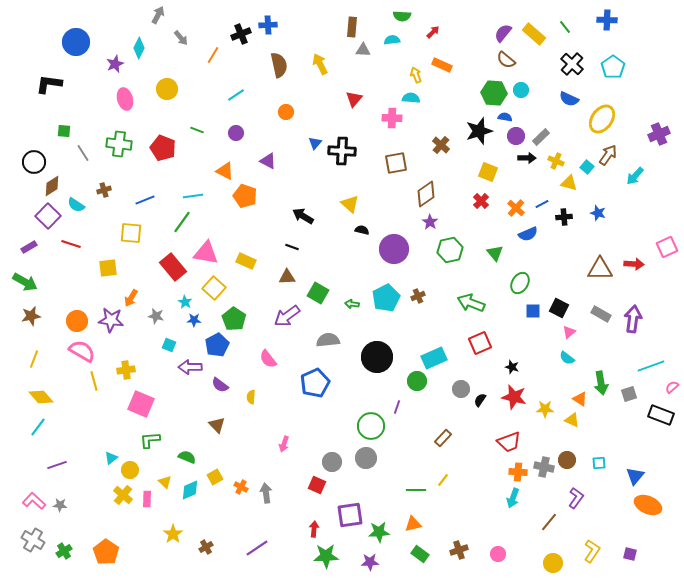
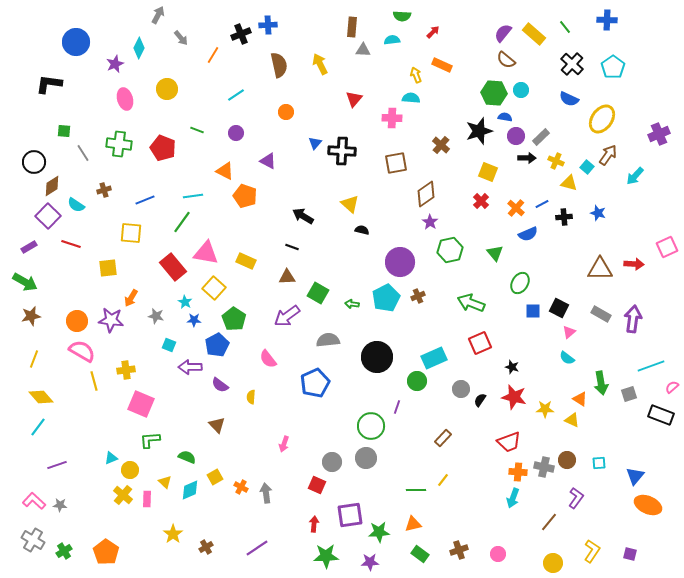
purple circle at (394, 249): moved 6 px right, 13 px down
cyan triangle at (111, 458): rotated 16 degrees clockwise
red arrow at (314, 529): moved 5 px up
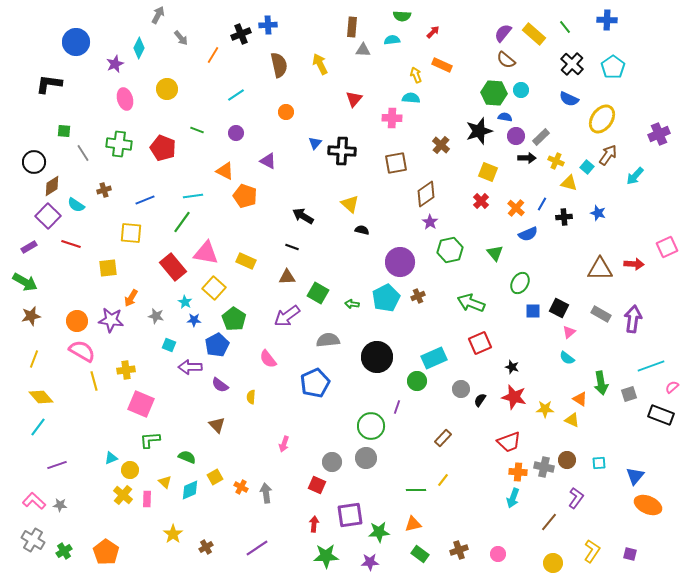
blue line at (542, 204): rotated 32 degrees counterclockwise
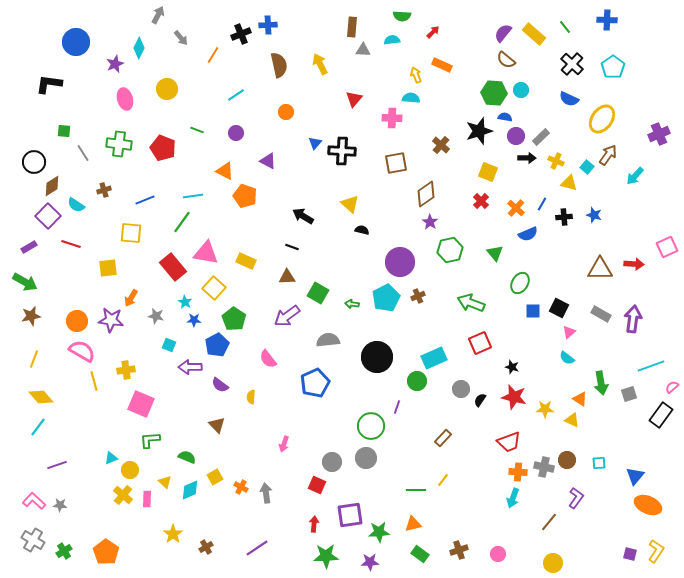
blue star at (598, 213): moved 4 px left, 2 px down
black rectangle at (661, 415): rotated 75 degrees counterclockwise
yellow L-shape at (592, 551): moved 64 px right
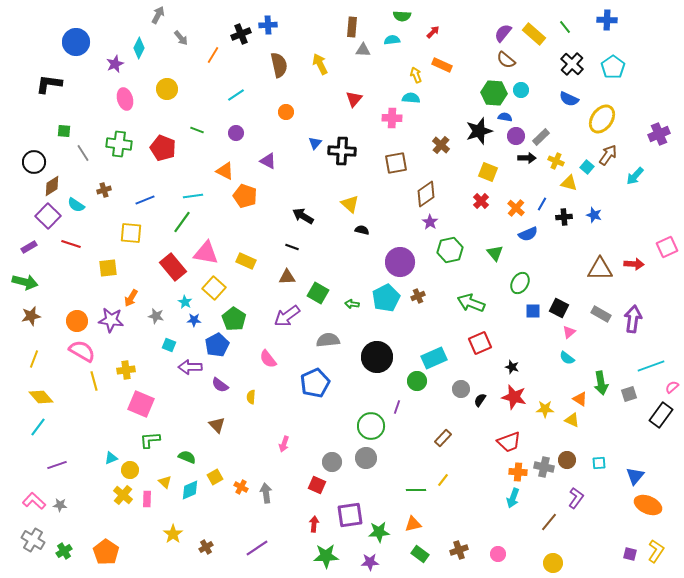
green arrow at (25, 282): rotated 15 degrees counterclockwise
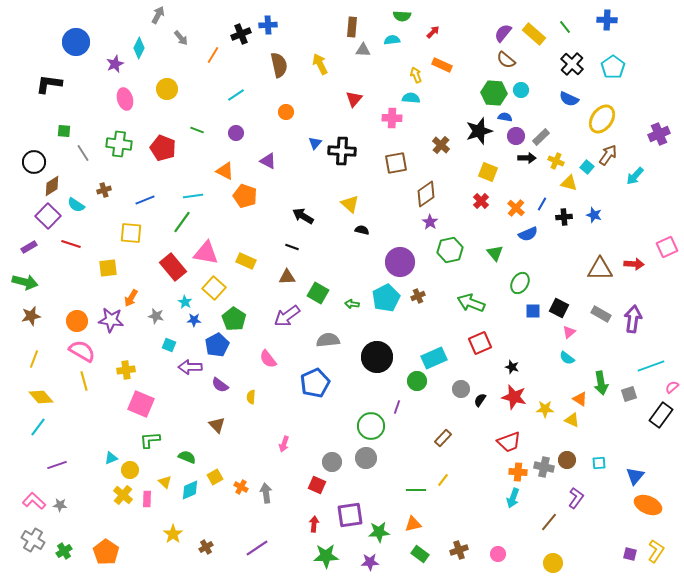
yellow line at (94, 381): moved 10 px left
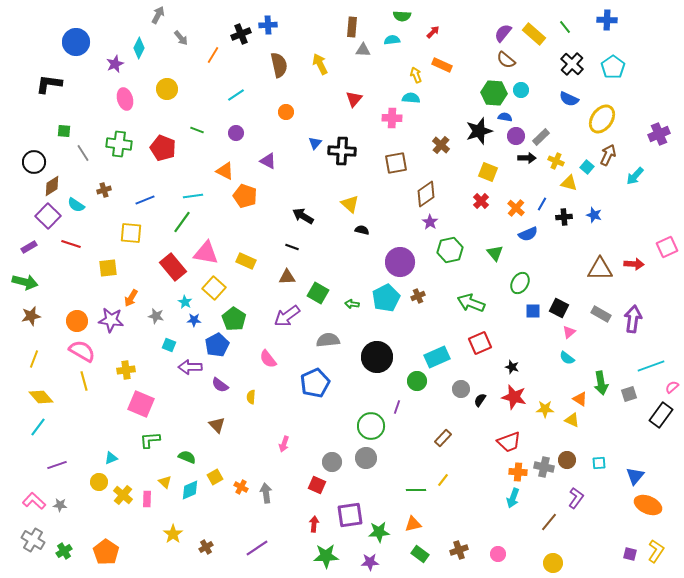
brown arrow at (608, 155): rotated 10 degrees counterclockwise
cyan rectangle at (434, 358): moved 3 px right, 1 px up
yellow circle at (130, 470): moved 31 px left, 12 px down
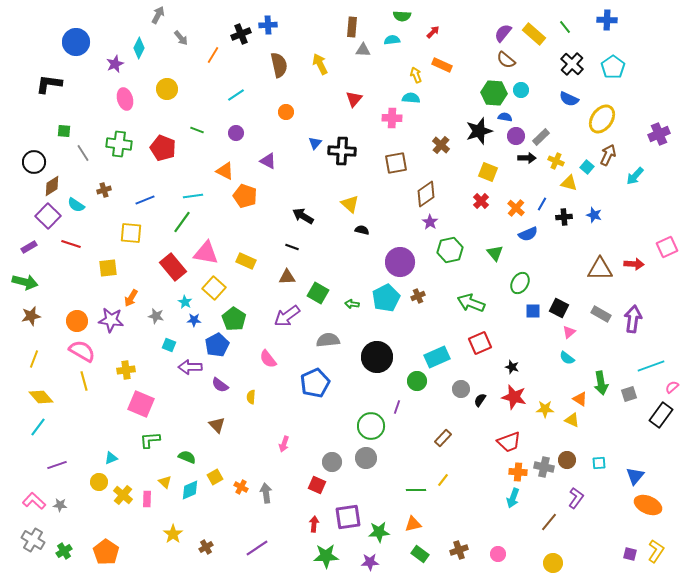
purple square at (350, 515): moved 2 px left, 2 px down
